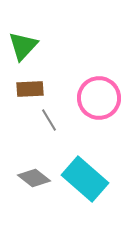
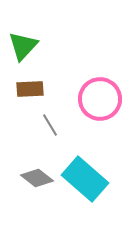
pink circle: moved 1 px right, 1 px down
gray line: moved 1 px right, 5 px down
gray diamond: moved 3 px right
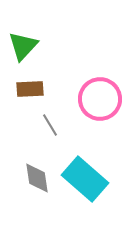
gray diamond: rotated 44 degrees clockwise
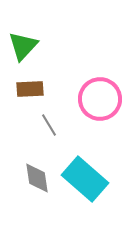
gray line: moved 1 px left
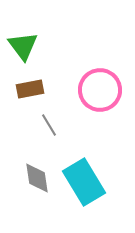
green triangle: rotated 20 degrees counterclockwise
brown rectangle: rotated 8 degrees counterclockwise
pink circle: moved 9 px up
cyan rectangle: moved 1 px left, 3 px down; rotated 18 degrees clockwise
